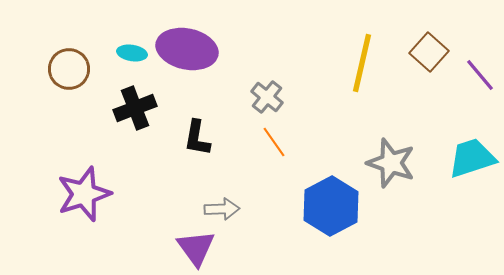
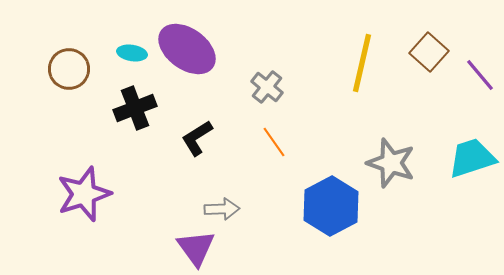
purple ellipse: rotated 24 degrees clockwise
gray cross: moved 10 px up
black L-shape: rotated 48 degrees clockwise
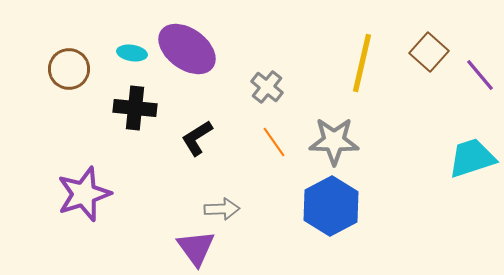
black cross: rotated 27 degrees clockwise
gray star: moved 57 px left, 22 px up; rotated 18 degrees counterclockwise
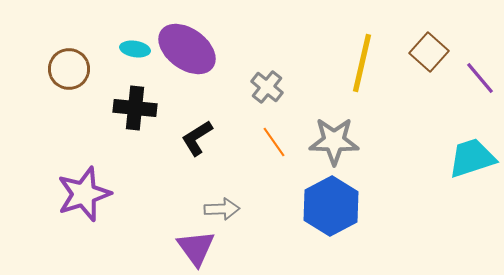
cyan ellipse: moved 3 px right, 4 px up
purple line: moved 3 px down
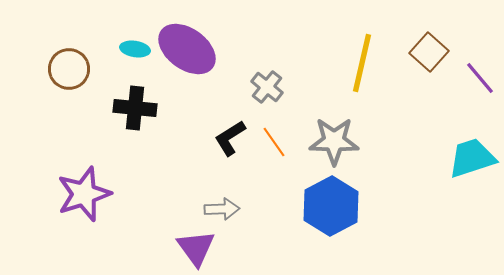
black L-shape: moved 33 px right
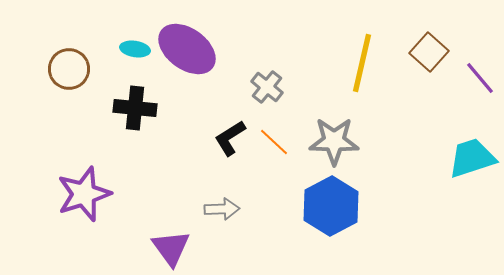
orange line: rotated 12 degrees counterclockwise
purple triangle: moved 25 px left
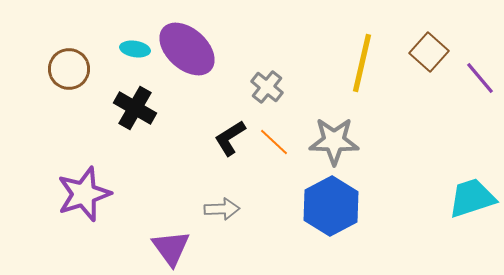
purple ellipse: rotated 6 degrees clockwise
black cross: rotated 24 degrees clockwise
cyan trapezoid: moved 40 px down
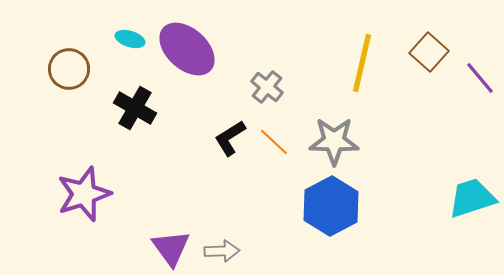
cyan ellipse: moved 5 px left, 10 px up; rotated 8 degrees clockwise
gray arrow: moved 42 px down
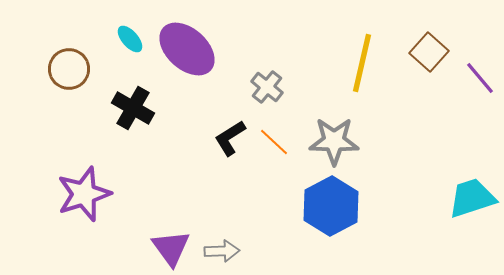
cyan ellipse: rotated 32 degrees clockwise
black cross: moved 2 px left
